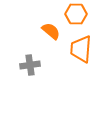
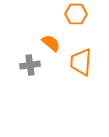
orange semicircle: moved 12 px down
orange trapezoid: moved 13 px down
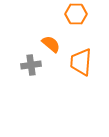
orange semicircle: moved 1 px down
gray cross: moved 1 px right
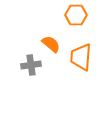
orange hexagon: moved 1 px down
orange trapezoid: moved 5 px up
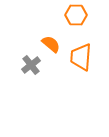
gray cross: rotated 30 degrees counterclockwise
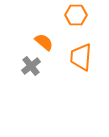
orange semicircle: moved 7 px left, 2 px up
gray cross: moved 1 px down
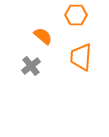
orange semicircle: moved 1 px left, 6 px up
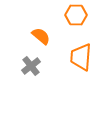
orange semicircle: moved 2 px left
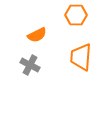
orange semicircle: moved 4 px left, 1 px up; rotated 114 degrees clockwise
gray cross: moved 1 px left, 1 px up; rotated 24 degrees counterclockwise
